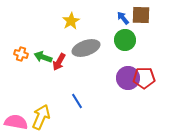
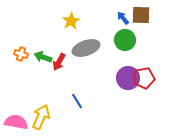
red pentagon: rotated 10 degrees counterclockwise
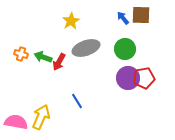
green circle: moved 9 px down
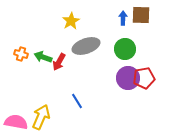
blue arrow: rotated 40 degrees clockwise
gray ellipse: moved 2 px up
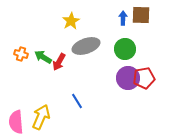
green arrow: rotated 12 degrees clockwise
pink semicircle: rotated 105 degrees counterclockwise
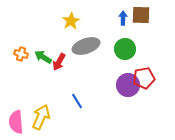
purple circle: moved 7 px down
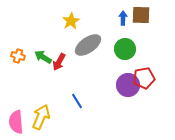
gray ellipse: moved 2 px right, 1 px up; rotated 16 degrees counterclockwise
orange cross: moved 3 px left, 2 px down
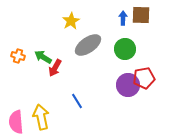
red arrow: moved 4 px left, 6 px down
yellow arrow: rotated 35 degrees counterclockwise
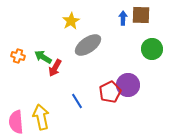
green circle: moved 27 px right
red pentagon: moved 34 px left, 14 px down; rotated 15 degrees counterclockwise
